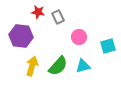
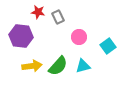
cyan square: rotated 21 degrees counterclockwise
yellow arrow: rotated 66 degrees clockwise
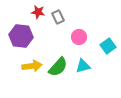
green semicircle: moved 1 px down
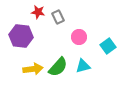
yellow arrow: moved 1 px right, 3 px down
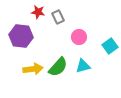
cyan square: moved 2 px right
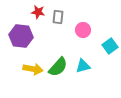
gray rectangle: rotated 32 degrees clockwise
pink circle: moved 4 px right, 7 px up
yellow arrow: rotated 18 degrees clockwise
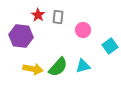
red star: moved 3 px down; rotated 24 degrees clockwise
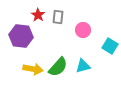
cyan square: rotated 21 degrees counterclockwise
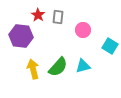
yellow arrow: rotated 114 degrees counterclockwise
